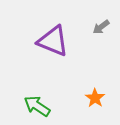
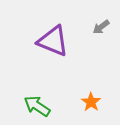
orange star: moved 4 px left, 4 px down
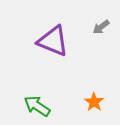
orange star: moved 3 px right
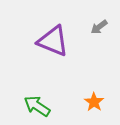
gray arrow: moved 2 px left
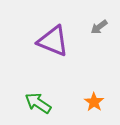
green arrow: moved 1 px right, 3 px up
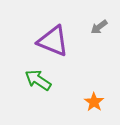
green arrow: moved 23 px up
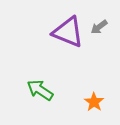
purple triangle: moved 15 px right, 9 px up
green arrow: moved 2 px right, 10 px down
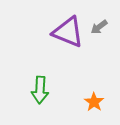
green arrow: rotated 120 degrees counterclockwise
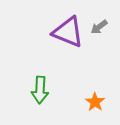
orange star: moved 1 px right
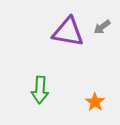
gray arrow: moved 3 px right
purple triangle: rotated 12 degrees counterclockwise
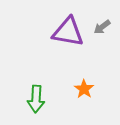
green arrow: moved 4 px left, 9 px down
orange star: moved 11 px left, 13 px up
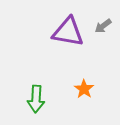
gray arrow: moved 1 px right, 1 px up
